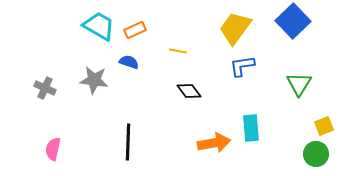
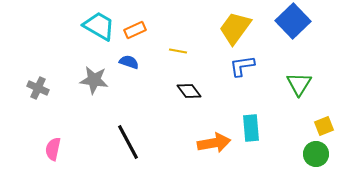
gray cross: moved 7 px left
black line: rotated 30 degrees counterclockwise
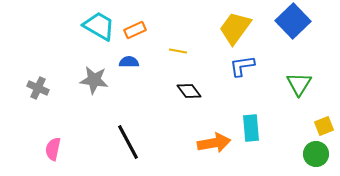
blue semicircle: rotated 18 degrees counterclockwise
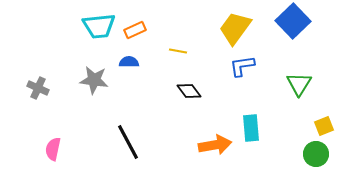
cyan trapezoid: rotated 144 degrees clockwise
orange arrow: moved 1 px right, 2 px down
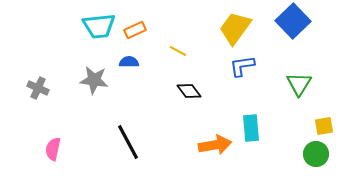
yellow line: rotated 18 degrees clockwise
yellow square: rotated 12 degrees clockwise
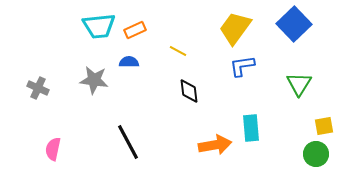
blue square: moved 1 px right, 3 px down
black diamond: rotated 30 degrees clockwise
